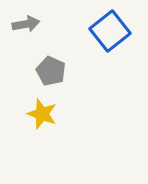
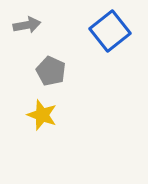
gray arrow: moved 1 px right, 1 px down
yellow star: moved 1 px down
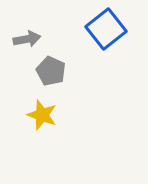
gray arrow: moved 14 px down
blue square: moved 4 px left, 2 px up
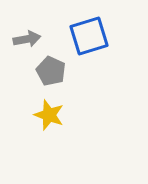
blue square: moved 17 px left, 7 px down; rotated 21 degrees clockwise
yellow star: moved 7 px right
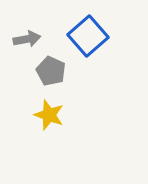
blue square: moved 1 px left; rotated 24 degrees counterclockwise
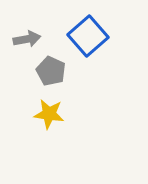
yellow star: moved 1 px up; rotated 12 degrees counterclockwise
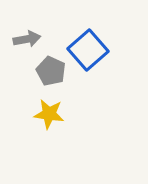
blue square: moved 14 px down
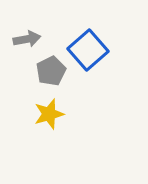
gray pentagon: rotated 20 degrees clockwise
yellow star: rotated 24 degrees counterclockwise
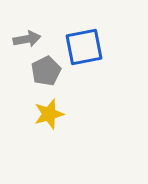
blue square: moved 4 px left, 3 px up; rotated 30 degrees clockwise
gray pentagon: moved 5 px left
